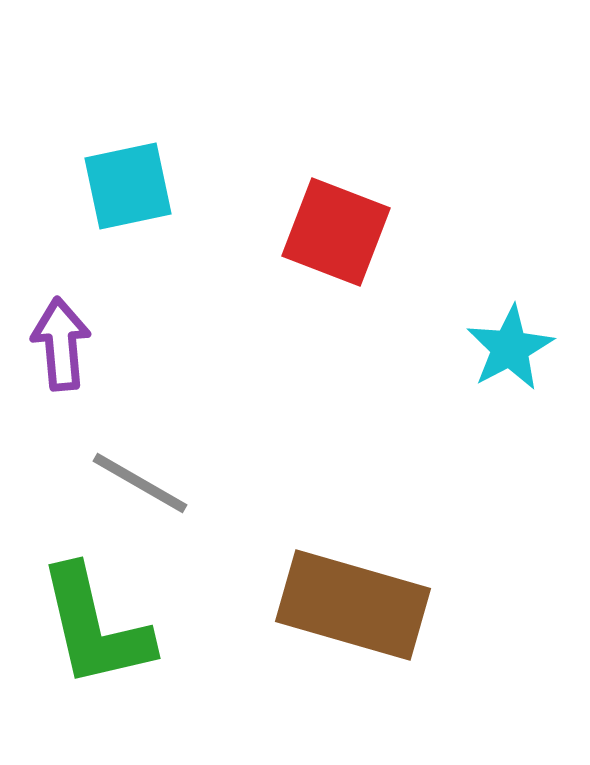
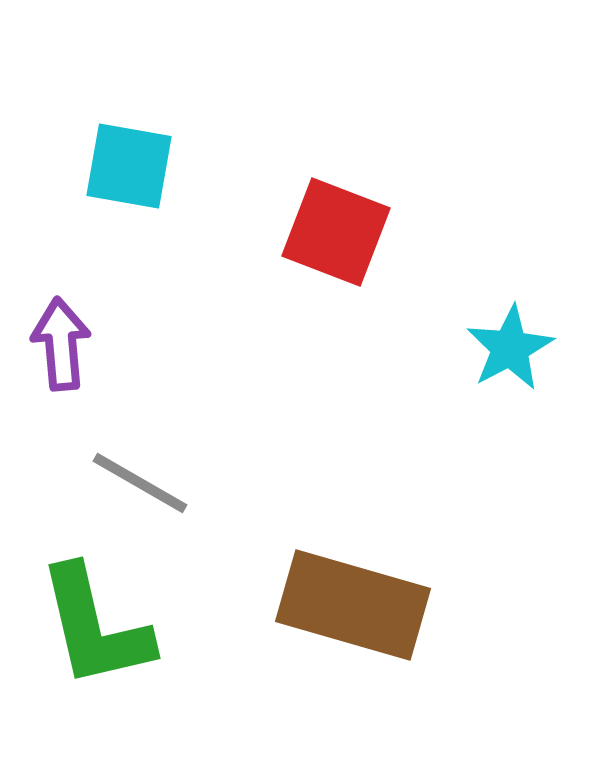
cyan square: moved 1 px right, 20 px up; rotated 22 degrees clockwise
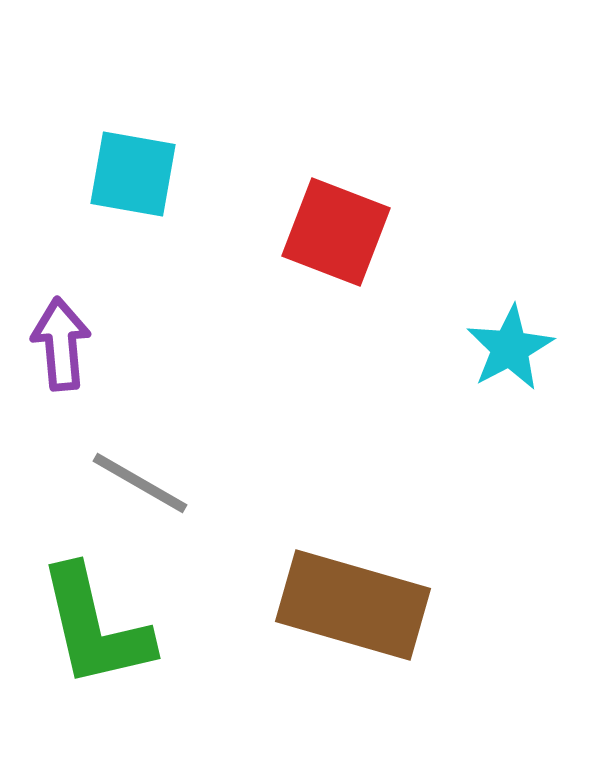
cyan square: moved 4 px right, 8 px down
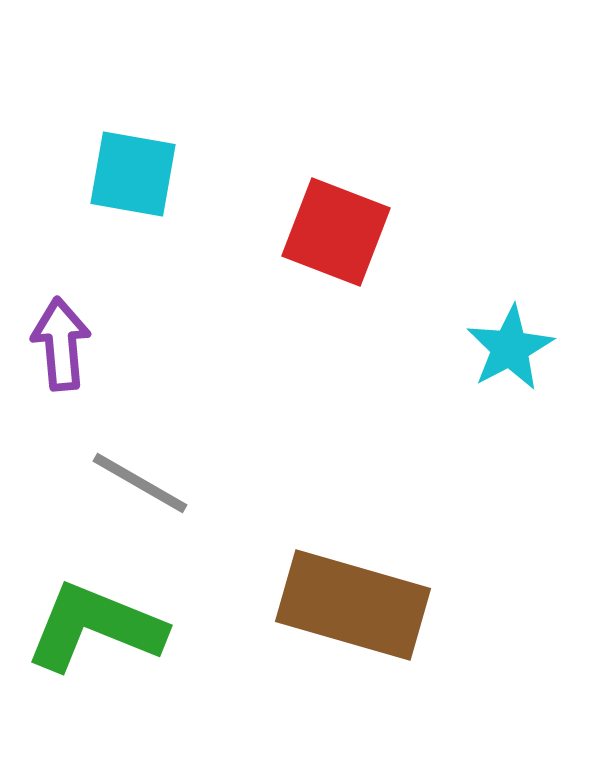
green L-shape: rotated 125 degrees clockwise
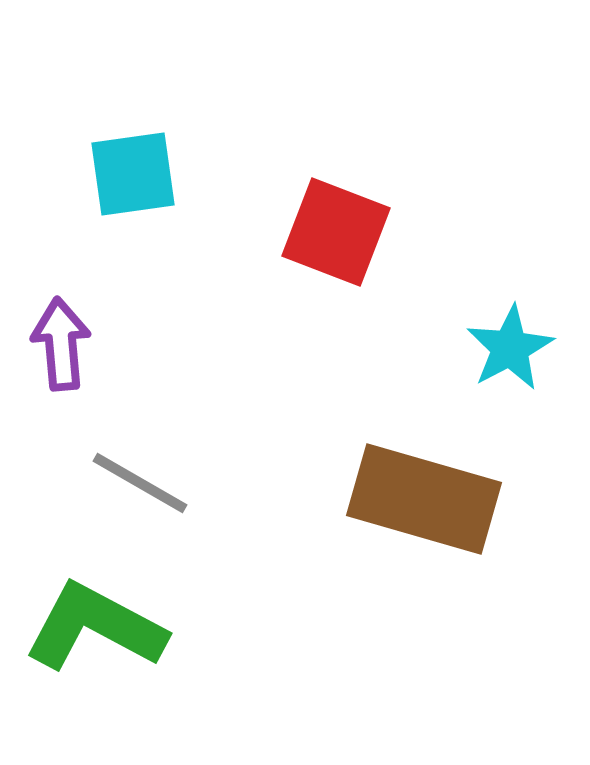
cyan square: rotated 18 degrees counterclockwise
brown rectangle: moved 71 px right, 106 px up
green L-shape: rotated 6 degrees clockwise
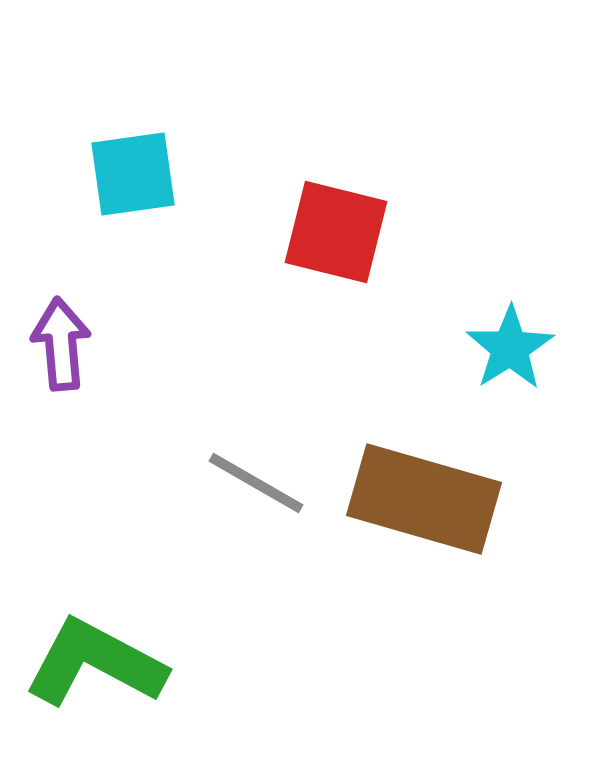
red square: rotated 7 degrees counterclockwise
cyan star: rotated 4 degrees counterclockwise
gray line: moved 116 px right
green L-shape: moved 36 px down
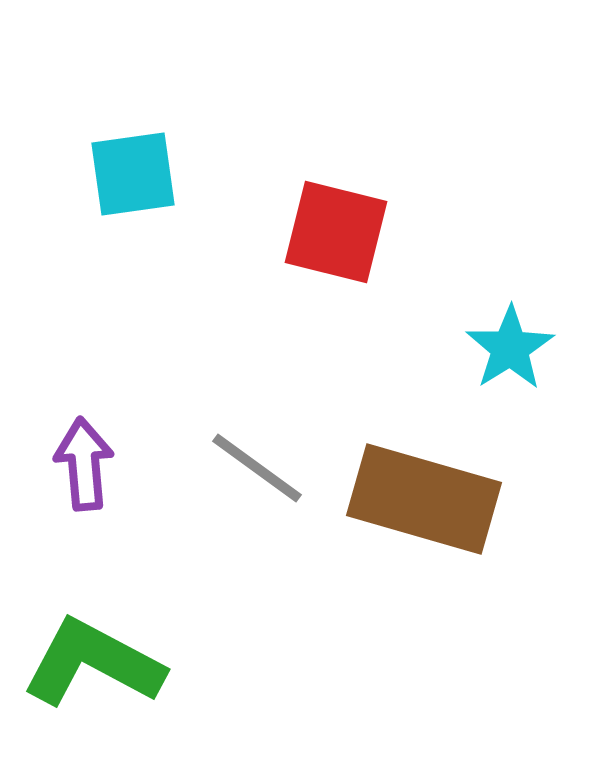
purple arrow: moved 23 px right, 120 px down
gray line: moved 1 px right, 15 px up; rotated 6 degrees clockwise
green L-shape: moved 2 px left
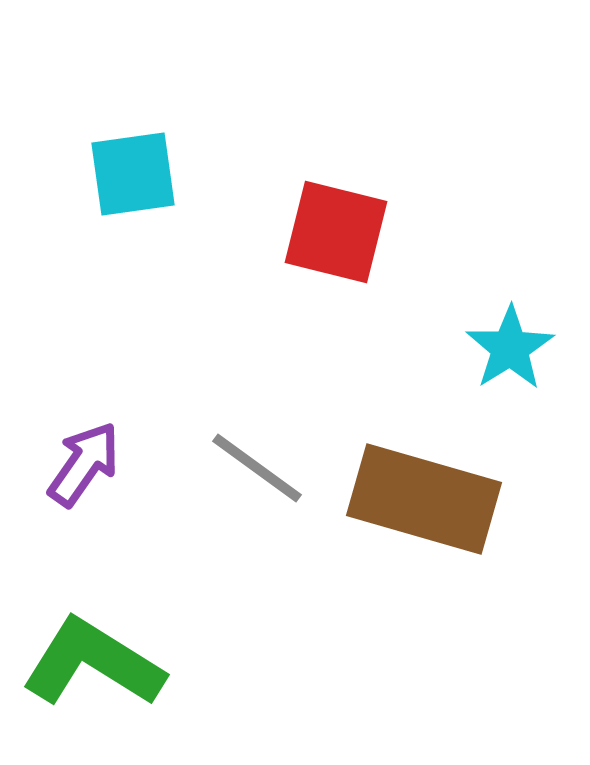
purple arrow: rotated 40 degrees clockwise
green L-shape: rotated 4 degrees clockwise
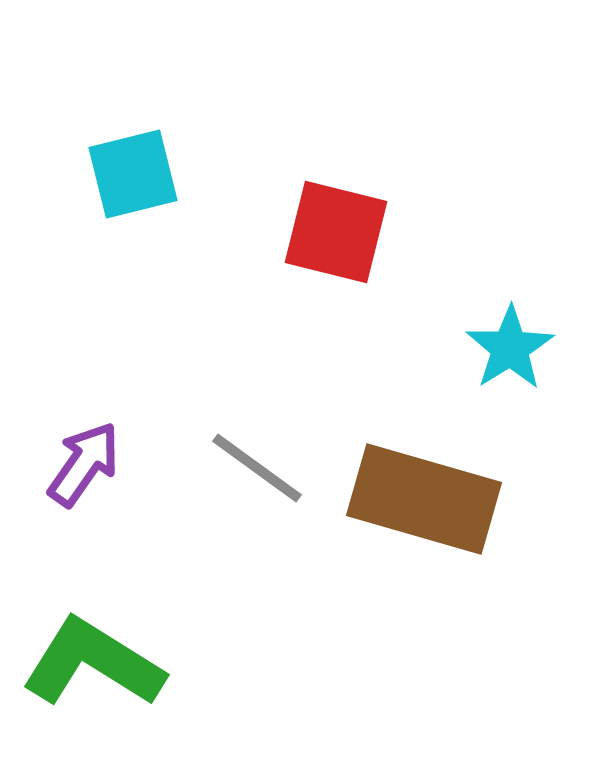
cyan square: rotated 6 degrees counterclockwise
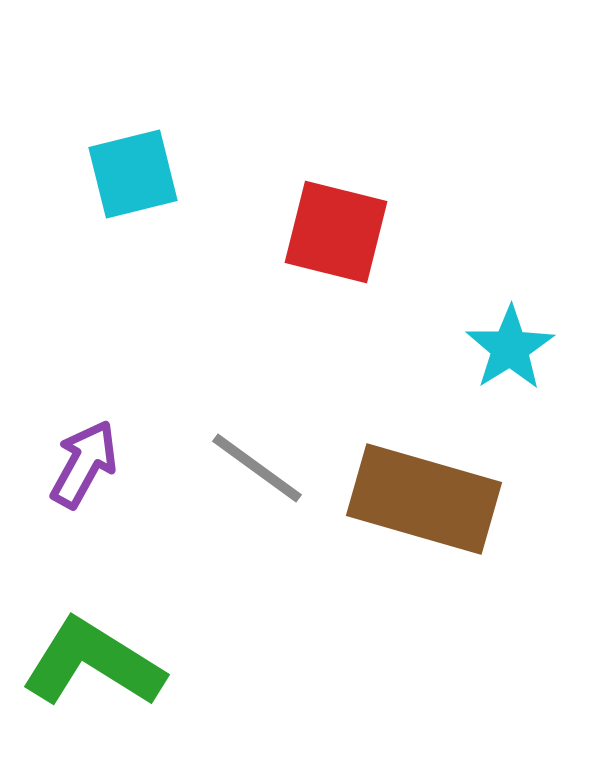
purple arrow: rotated 6 degrees counterclockwise
